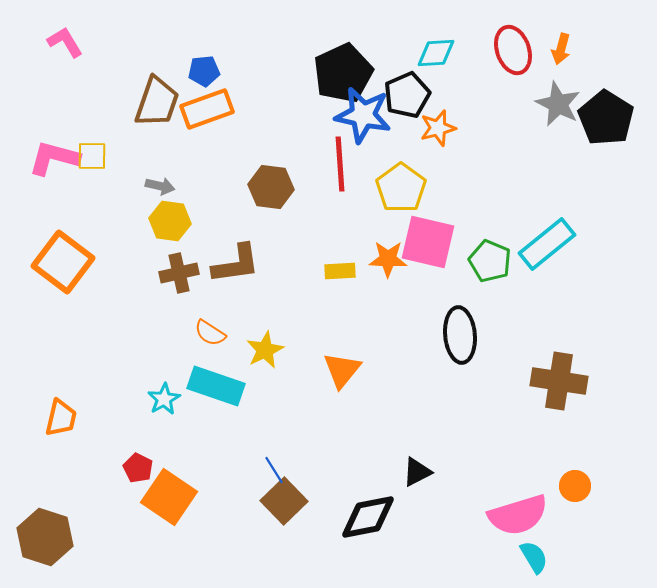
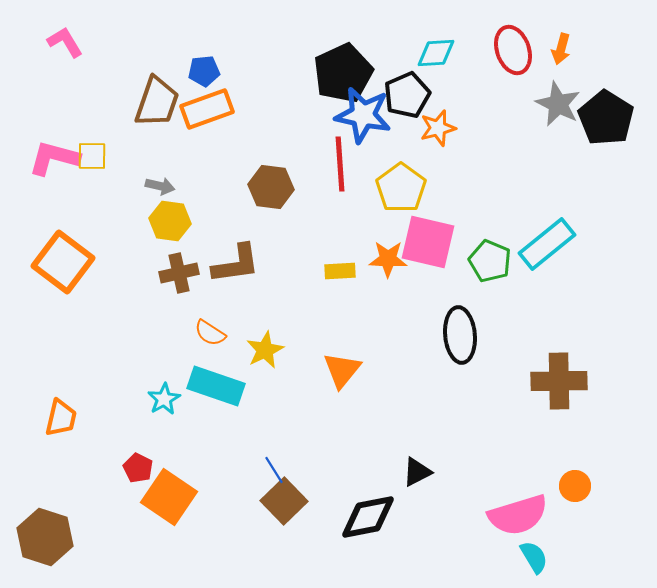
brown cross at (559, 381): rotated 10 degrees counterclockwise
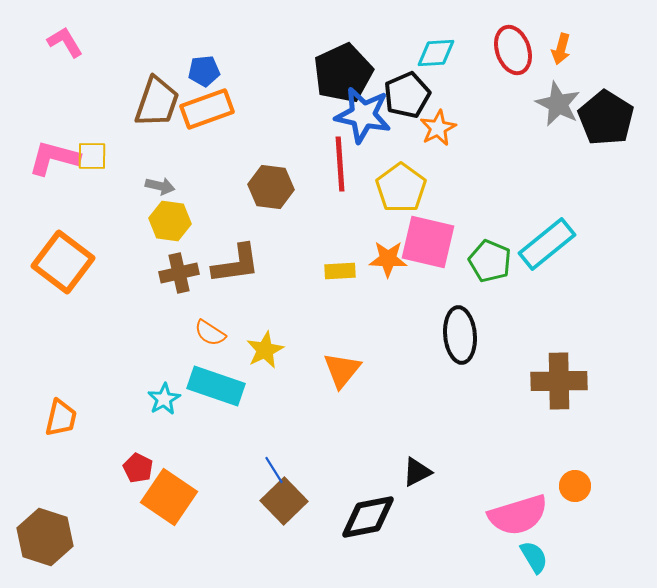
orange star at (438, 128): rotated 12 degrees counterclockwise
